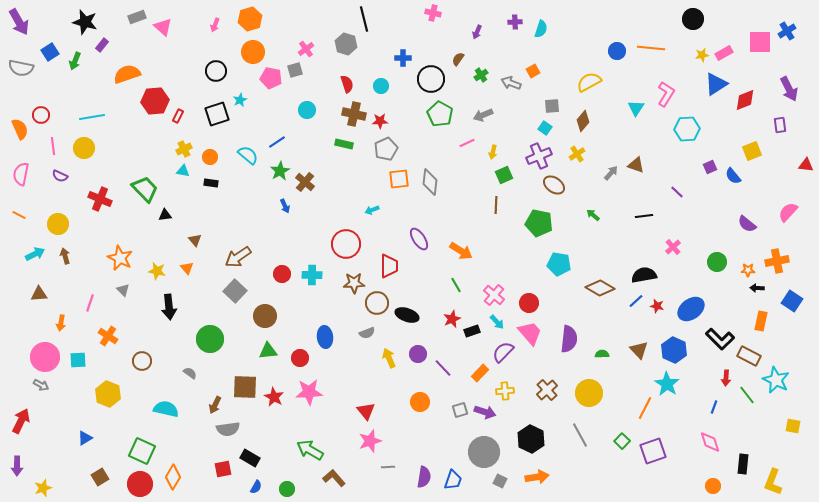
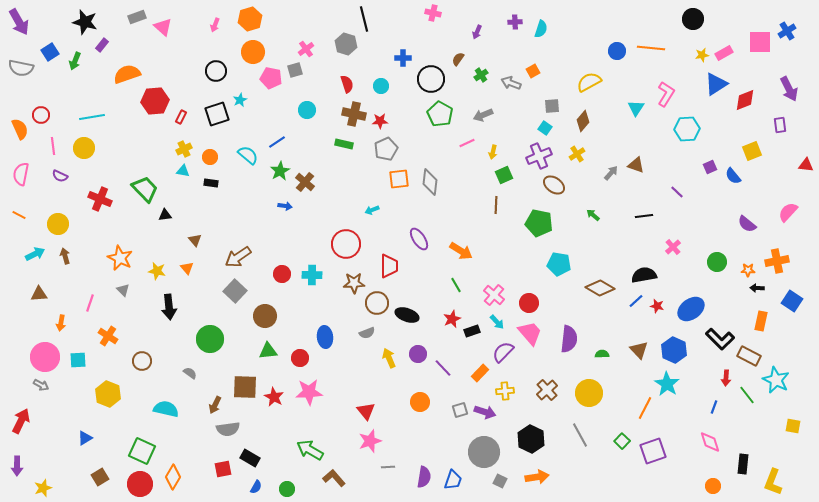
red rectangle at (178, 116): moved 3 px right, 1 px down
blue arrow at (285, 206): rotated 56 degrees counterclockwise
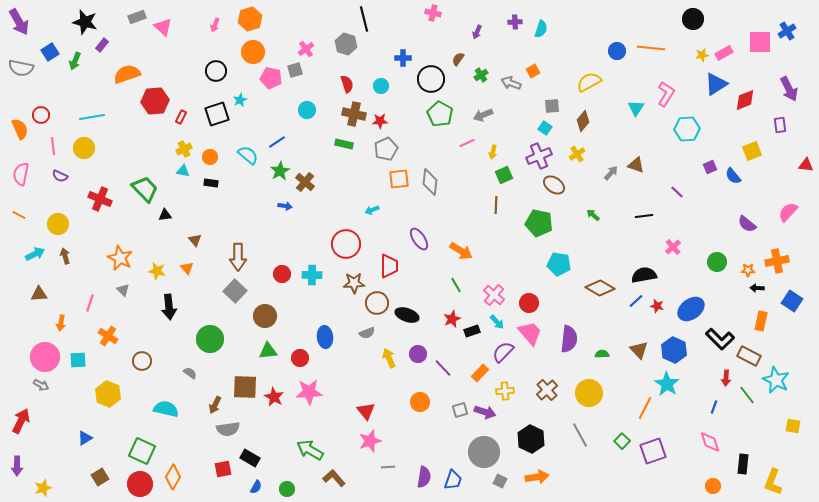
brown arrow at (238, 257): rotated 56 degrees counterclockwise
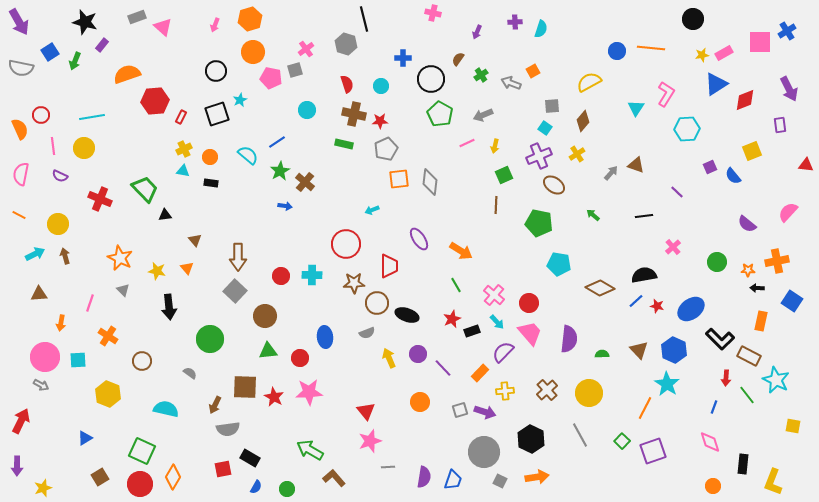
yellow arrow at (493, 152): moved 2 px right, 6 px up
red circle at (282, 274): moved 1 px left, 2 px down
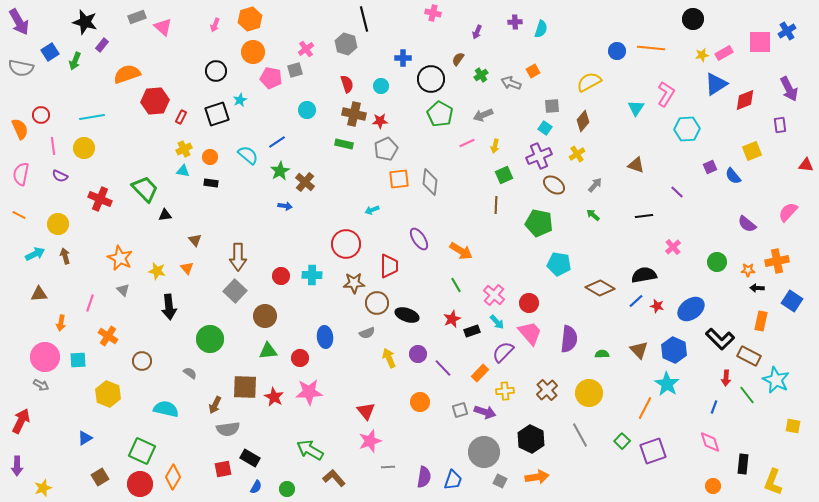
gray arrow at (611, 173): moved 16 px left, 12 px down
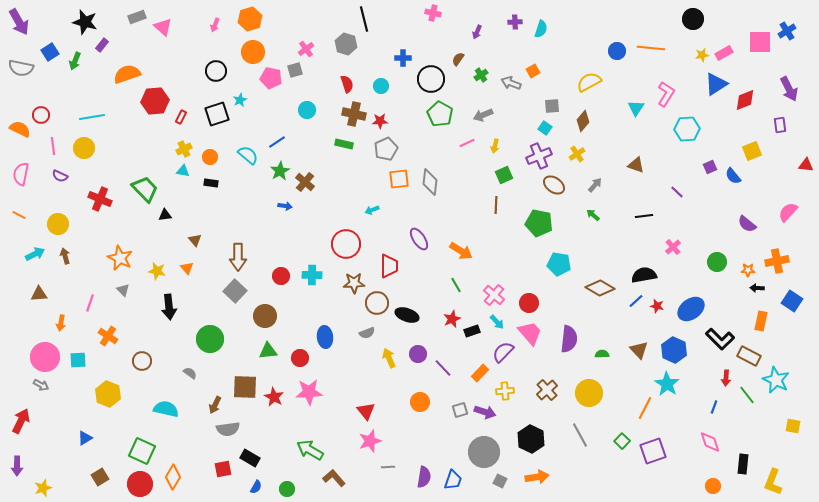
orange semicircle at (20, 129): rotated 40 degrees counterclockwise
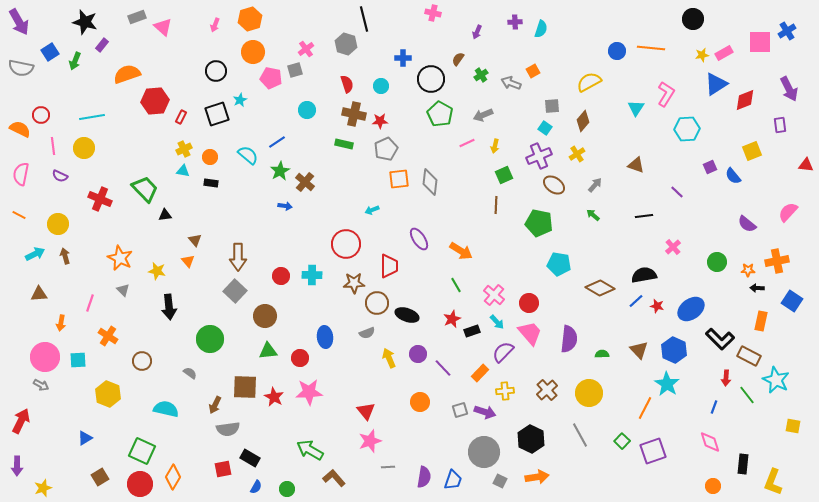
orange triangle at (187, 268): moved 1 px right, 7 px up
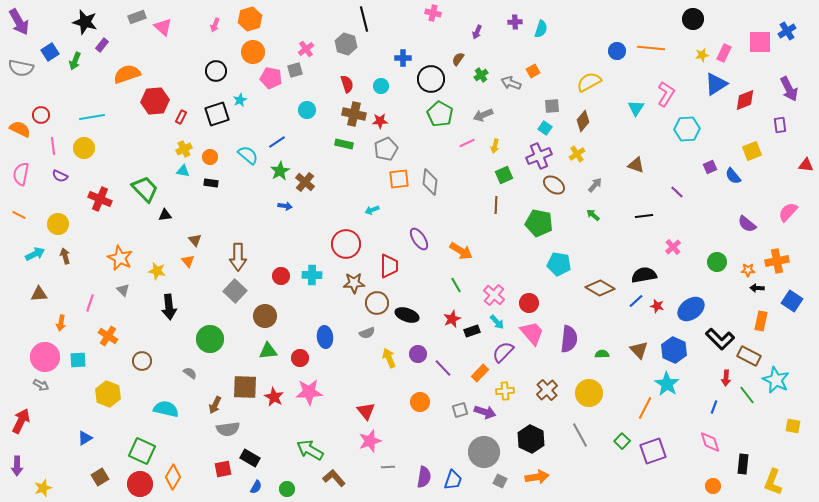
pink rectangle at (724, 53): rotated 36 degrees counterclockwise
pink trapezoid at (530, 333): moved 2 px right
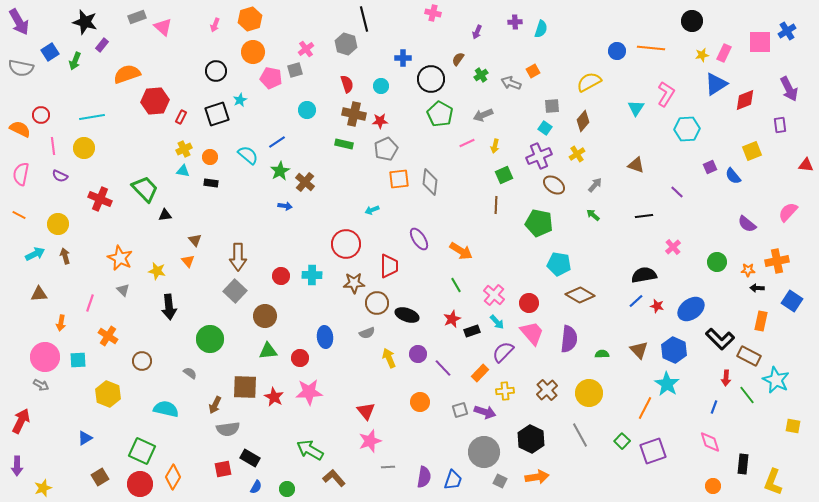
black circle at (693, 19): moved 1 px left, 2 px down
brown diamond at (600, 288): moved 20 px left, 7 px down
